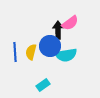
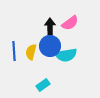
black arrow: moved 8 px left, 3 px up
blue line: moved 1 px left, 1 px up
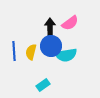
blue circle: moved 1 px right
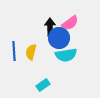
blue circle: moved 8 px right, 8 px up
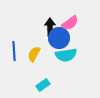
yellow semicircle: moved 3 px right, 2 px down; rotated 14 degrees clockwise
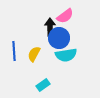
pink semicircle: moved 5 px left, 7 px up
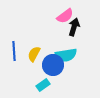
black arrow: moved 24 px right; rotated 18 degrees clockwise
blue circle: moved 6 px left, 27 px down
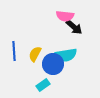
pink semicircle: rotated 42 degrees clockwise
black arrow: rotated 114 degrees clockwise
yellow semicircle: moved 1 px right
blue circle: moved 1 px up
